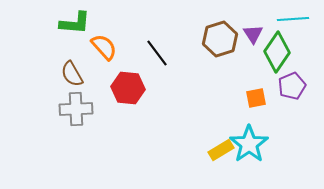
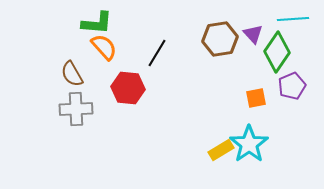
green L-shape: moved 22 px right
purple triangle: rotated 10 degrees counterclockwise
brown hexagon: rotated 8 degrees clockwise
black line: rotated 68 degrees clockwise
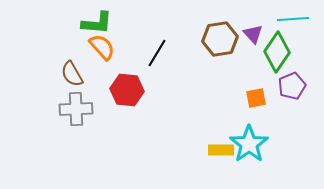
orange semicircle: moved 2 px left
red hexagon: moved 1 px left, 2 px down
yellow rectangle: rotated 30 degrees clockwise
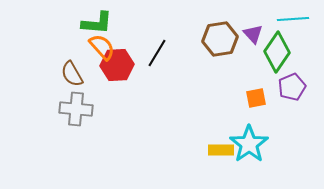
purple pentagon: moved 1 px down
red hexagon: moved 10 px left, 25 px up; rotated 8 degrees counterclockwise
gray cross: rotated 8 degrees clockwise
